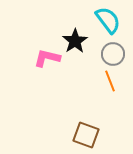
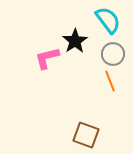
pink L-shape: rotated 28 degrees counterclockwise
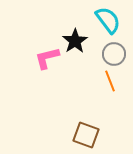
gray circle: moved 1 px right
